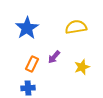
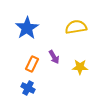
purple arrow: rotated 72 degrees counterclockwise
yellow star: moved 2 px left; rotated 21 degrees clockwise
blue cross: rotated 32 degrees clockwise
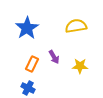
yellow semicircle: moved 1 px up
yellow star: moved 1 px up
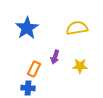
yellow semicircle: moved 1 px right, 2 px down
purple arrow: moved 1 px right; rotated 48 degrees clockwise
orange rectangle: moved 2 px right, 5 px down
blue cross: rotated 24 degrees counterclockwise
